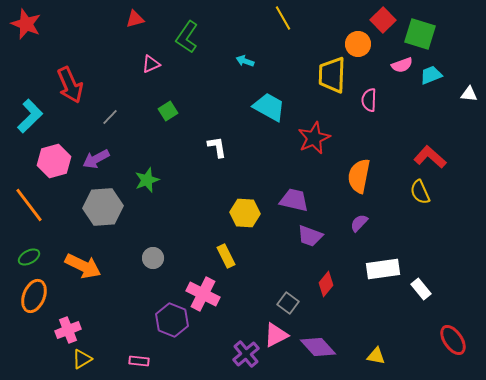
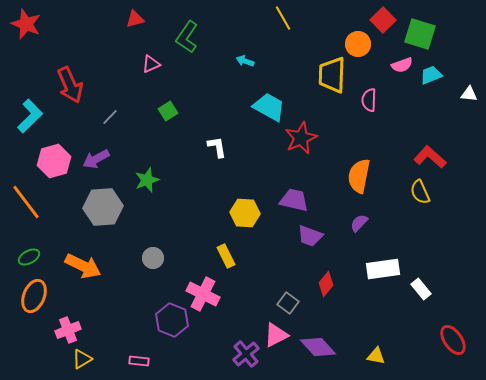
red star at (314, 138): moved 13 px left
orange line at (29, 205): moved 3 px left, 3 px up
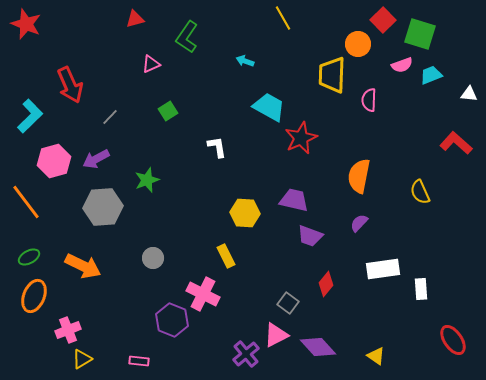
red L-shape at (430, 157): moved 26 px right, 14 px up
white rectangle at (421, 289): rotated 35 degrees clockwise
yellow triangle at (376, 356): rotated 24 degrees clockwise
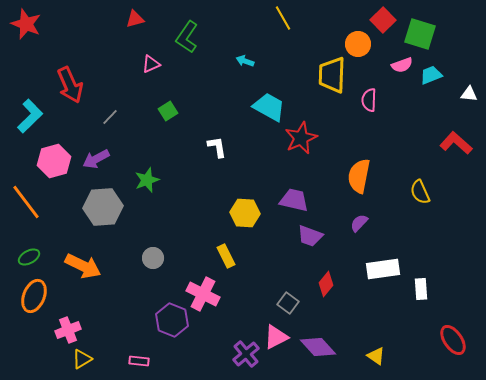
pink triangle at (276, 335): moved 2 px down
